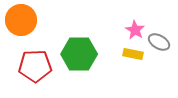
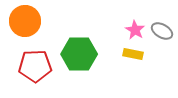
orange circle: moved 4 px right, 1 px down
gray ellipse: moved 3 px right, 11 px up
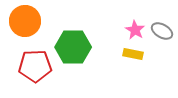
green hexagon: moved 6 px left, 7 px up
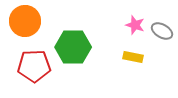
pink star: moved 5 px up; rotated 12 degrees counterclockwise
yellow rectangle: moved 3 px down
red pentagon: moved 1 px left
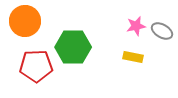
pink star: moved 1 px right, 1 px down; rotated 30 degrees counterclockwise
red pentagon: moved 2 px right
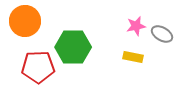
gray ellipse: moved 3 px down
red pentagon: moved 2 px right, 1 px down
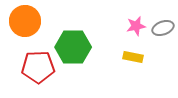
gray ellipse: moved 1 px right, 6 px up; rotated 50 degrees counterclockwise
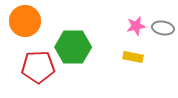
gray ellipse: rotated 30 degrees clockwise
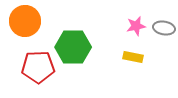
gray ellipse: moved 1 px right
